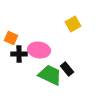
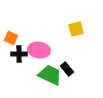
yellow square: moved 3 px right, 5 px down; rotated 14 degrees clockwise
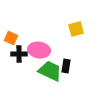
black rectangle: moved 1 px left, 3 px up; rotated 48 degrees clockwise
green trapezoid: moved 4 px up
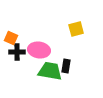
black cross: moved 2 px left, 2 px up
green trapezoid: rotated 15 degrees counterclockwise
